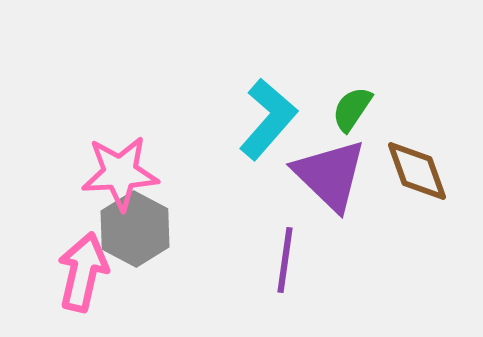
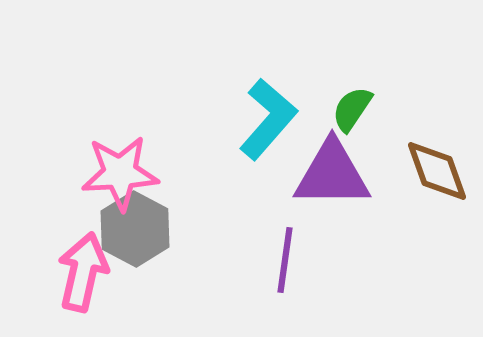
brown diamond: moved 20 px right
purple triangle: moved 2 px right, 1 px up; rotated 44 degrees counterclockwise
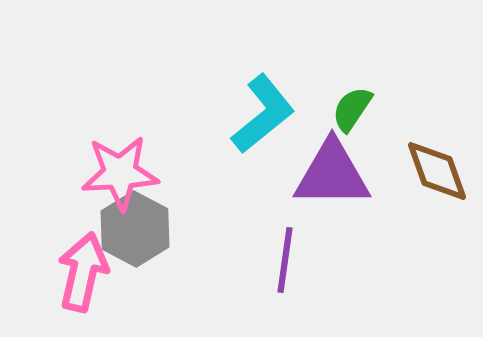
cyan L-shape: moved 5 px left, 5 px up; rotated 10 degrees clockwise
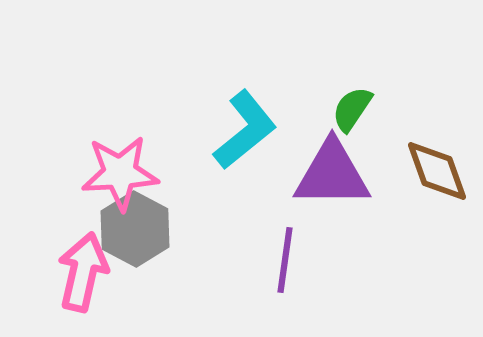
cyan L-shape: moved 18 px left, 16 px down
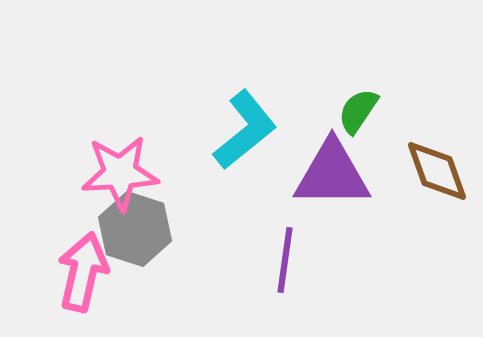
green semicircle: moved 6 px right, 2 px down
gray hexagon: rotated 10 degrees counterclockwise
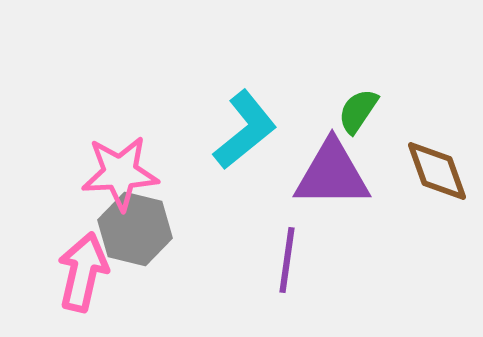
gray hexagon: rotated 4 degrees counterclockwise
purple line: moved 2 px right
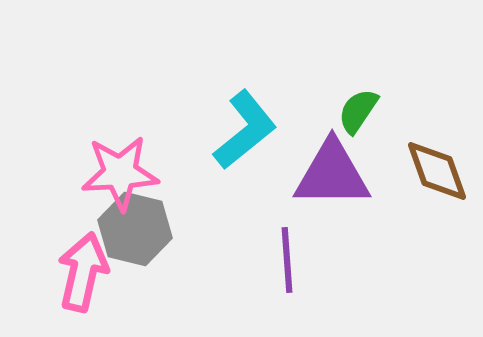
purple line: rotated 12 degrees counterclockwise
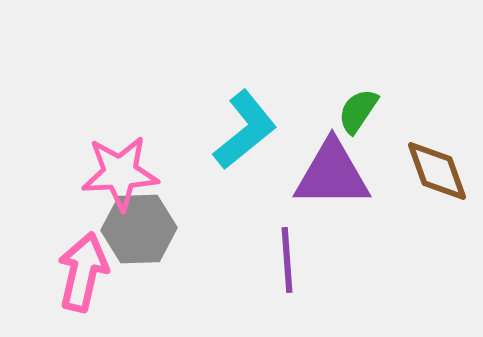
gray hexagon: moved 4 px right; rotated 16 degrees counterclockwise
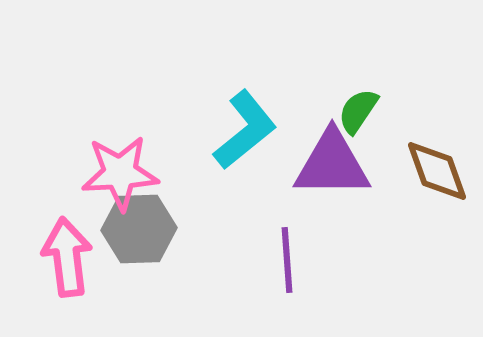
purple triangle: moved 10 px up
pink arrow: moved 16 px left, 15 px up; rotated 20 degrees counterclockwise
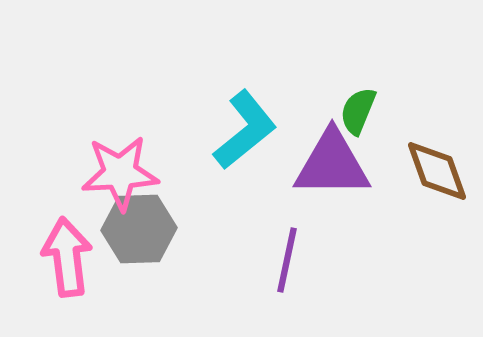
green semicircle: rotated 12 degrees counterclockwise
purple line: rotated 16 degrees clockwise
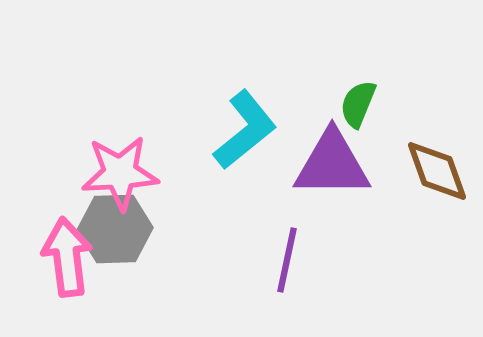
green semicircle: moved 7 px up
gray hexagon: moved 24 px left
